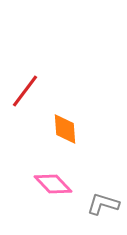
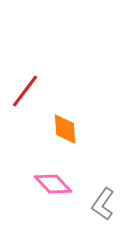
gray L-shape: rotated 72 degrees counterclockwise
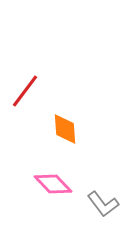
gray L-shape: rotated 72 degrees counterclockwise
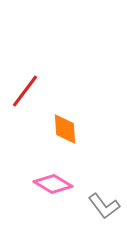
pink diamond: rotated 15 degrees counterclockwise
gray L-shape: moved 1 px right, 2 px down
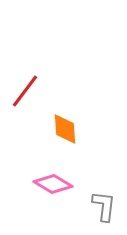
gray L-shape: rotated 136 degrees counterclockwise
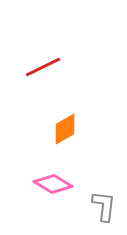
red line: moved 18 px right, 24 px up; rotated 27 degrees clockwise
orange diamond: rotated 64 degrees clockwise
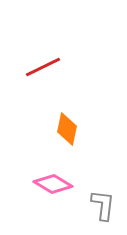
orange diamond: moved 2 px right; rotated 48 degrees counterclockwise
gray L-shape: moved 1 px left, 1 px up
